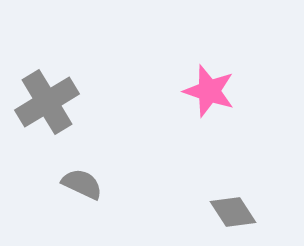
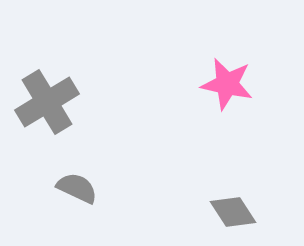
pink star: moved 18 px right, 7 px up; rotated 6 degrees counterclockwise
gray semicircle: moved 5 px left, 4 px down
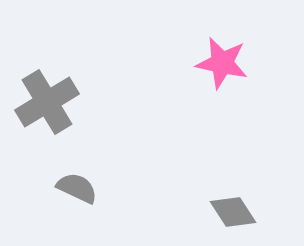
pink star: moved 5 px left, 21 px up
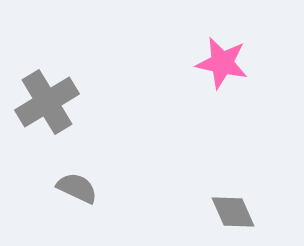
gray diamond: rotated 9 degrees clockwise
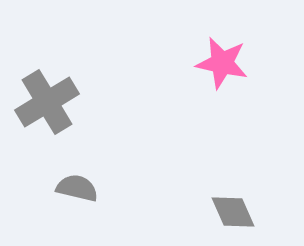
gray semicircle: rotated 12 degrees counterclockwise
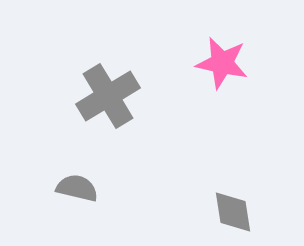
gray cross: moved 61 px right, 6 px up
gray diamond: rotated 15 degrees clockwise
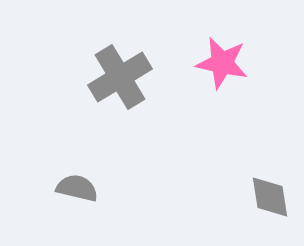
gray cross: moved 12 px right, 19 px up
gray diamond: moved 37 px right, 15 px up
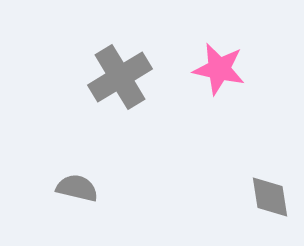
pink star: moved 3 px left, 6 px down
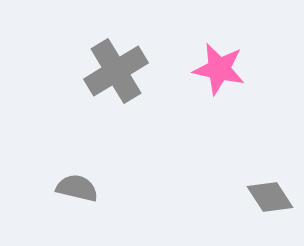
gray cross: moved 4 px left, 6 px up
gray diamond: rotated 24 degrees counterclockwise
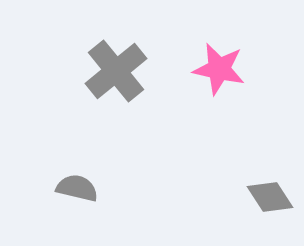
gray cross: rotated 8 degrees counterclockwise
